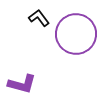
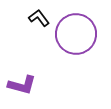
purple L-shape: moved 1 px down
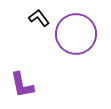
purple L-shape: rotated 64 degrees clockwise
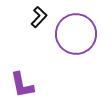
black L-shape: moved 1 px up; rotated 80 degrees clockwise
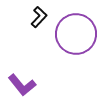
purple L-shape: rotated 28 degrees counterclockwise
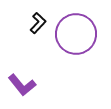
black L-shape: moved 1 px left, 6 px down
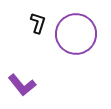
black L-shape: rotated 25 degrees counterclockwise
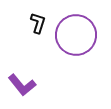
purple circle: moved 1 px down
